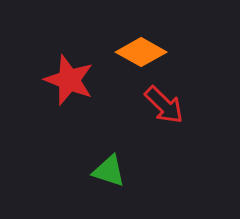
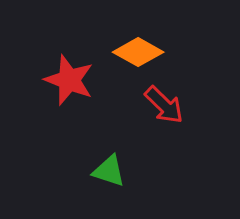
orange diamond: moved 3 px left
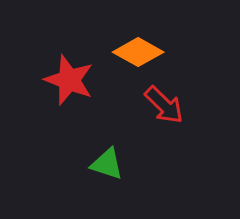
green triangle: moved 2 px left, 7 px up
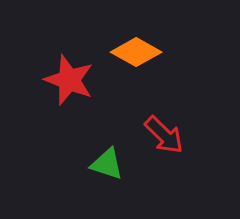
orange diamond: moved 2 px left
red arrow: moved 30 px down
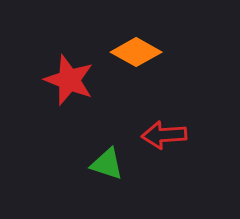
red arrow: rotated 132 degrees clockwise
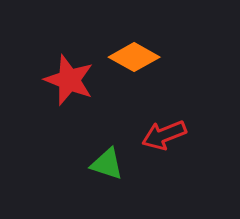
orange diamond: moved 2 px left, 5 px down
red arrow: rotated 18 degrees counterclockwise
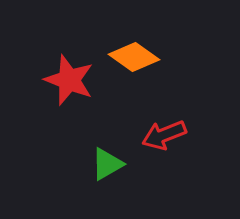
orange diamond: rotated 6 degrees clockwise
green triangle: rotated 48 degrees counterclockwise
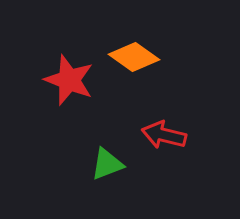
red arrow: rotated 36 degrees clockwise
green triangle: rotated 9 degrees clockwise
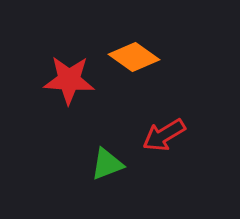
red star: rotated 18 degrees counterclockwise
red arrow: rotated 45 degrees counterclockwise
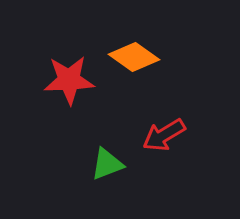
red star: rotated 6 degrees counterclockwise
